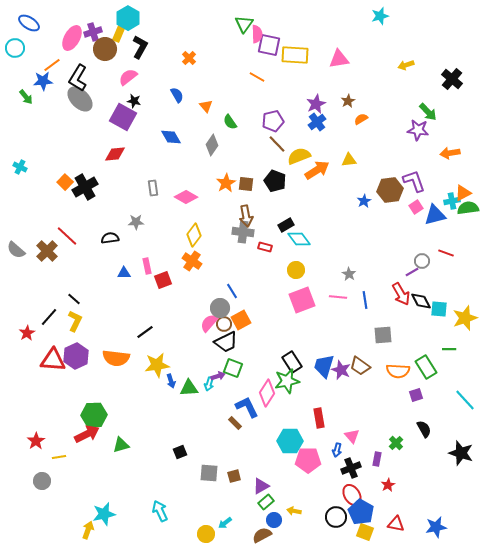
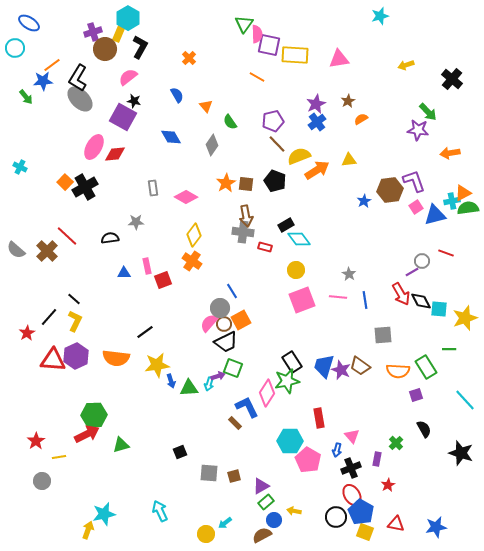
pink ellipse at (72, 38): moved 22 px right, 109 px down
pink pentagon at (308, 460): rotated 30 degrees clockwise
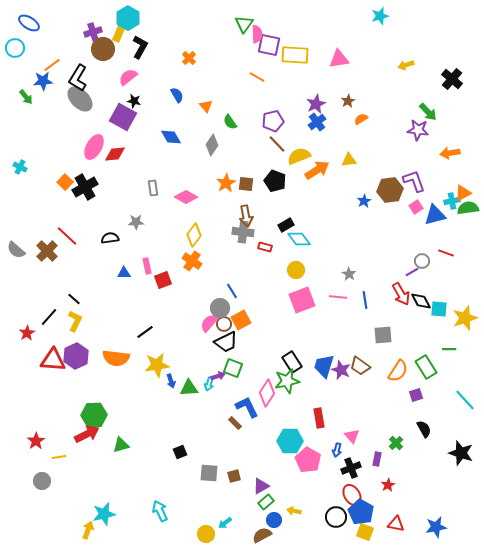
brown circle at (105, 49): moved 2 px left
orange semicircle at (398, 371): rotated 60 degrees counterclockwise
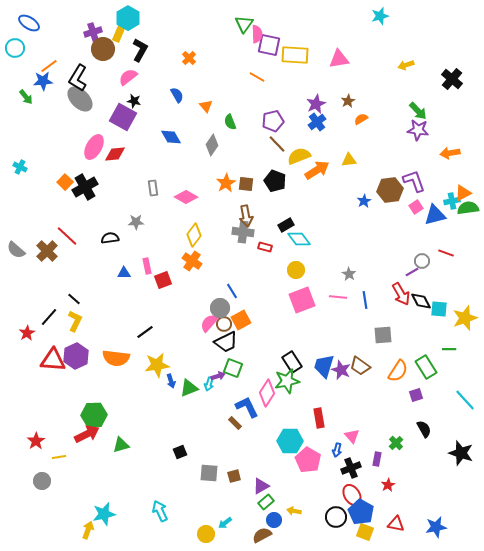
black L-shape at (140, 47): moved 3 px down
orange line at (52, 65): moved 3 px left, 1 px down
green arrow at (428, 112): moved 10 px left, 1 px up
green semicircle at (230, 122): rotated 14 degrees clockwise
green triangle at (189, 388): rotated 18 degrees counterclockwise
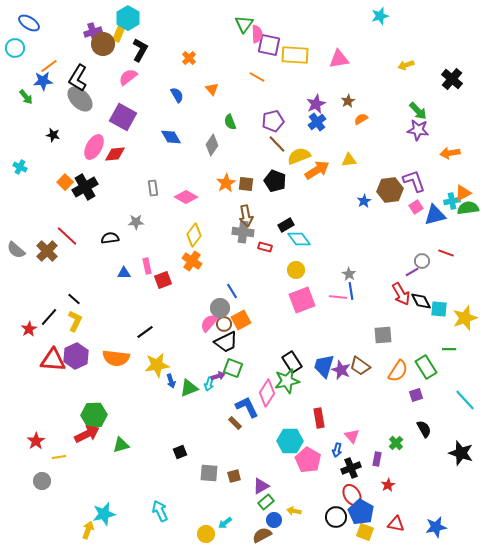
brown circle at (103, 49): moved 5 px up
black star at (134, 101): moved 81 px left, 34 px down
orange triangle at (206, 106): moved 6 px right, 17 px up
blue line at (365, 300): moved 14 px left, 9 px up
red star at (27, 333): moved 2 px right, 4 px up
